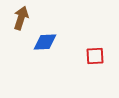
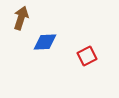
red square: moved 8 px left; rotated 24 degrees counterclockwise
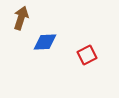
red square: moved 1 px up
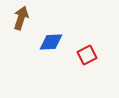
blue diamond: moved 6 px right
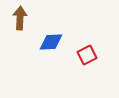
brown arrow: moved 1 px left; rotated 15 degrees counterclockwise
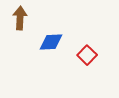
red square: rotated 18 degrees counterclockwise
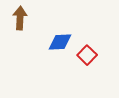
blue diamond: moved 9 px right
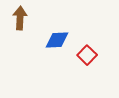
blue diamond: moved 3 px left, 2 px up
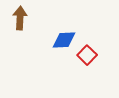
blue diamond: moved 7 px right
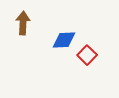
brown arrow: moved 3 px right, 5 px down
